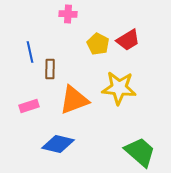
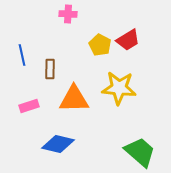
yellow pentagon: moved 2 px right, 1 px down
blue line: moved 8 px left, 3 px down
orange triangle: moved 1 px up; rotated 20 degrees clockwise
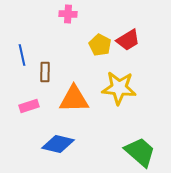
brown rectangle: moved 5 px left, 3 px down
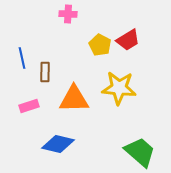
blue line: moved 3 px down
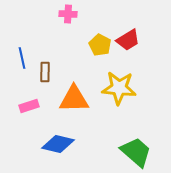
green trapezoid: moved 4 px left
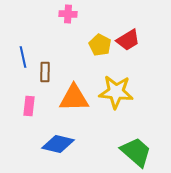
blue line: moved 1 px right, 1 px up
yellow star: moved 3 px left, 4 px down
orange triangle: moved 1 px up
pink rectangle: rotated 66 degrees counterclockwise
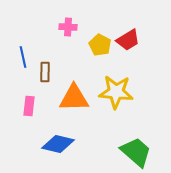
pink cross: moved 13 px down
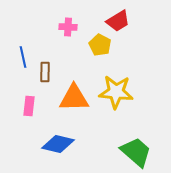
red trapezoid: moved 10 px left, 19 px up
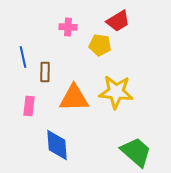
yellow pentagon: rotated 20 degrees counterclockwise
blue diamond: moved 1 px left, 1 px down; rotated 72 degrees clockwise
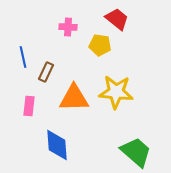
red trapezoid: moved 1 px left, 2 px up; rotated 110 degrees counterclockwise
brown rectangle: moved 1 px right; rotated 24 degrees clockwise
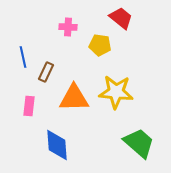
red trapezoid: moved 4 px right, 1 px up
green trapezoid: moved 3 px right, 9 px up
